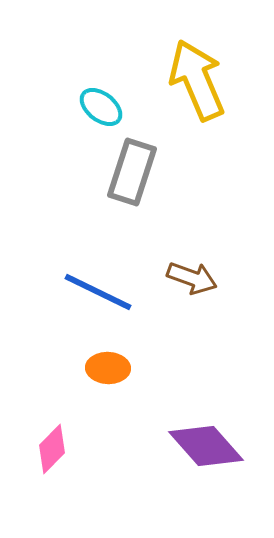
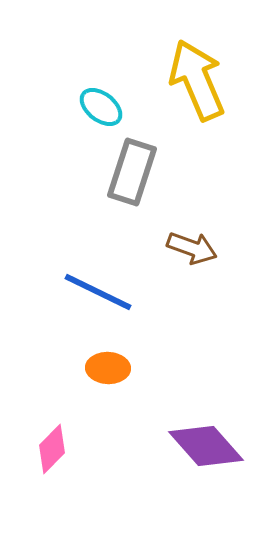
brown arrow: moved 30 px up
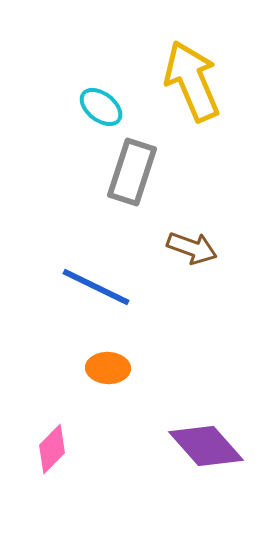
yellow arrow: moved 5 px left, 1 px down
blue line: moved 2 px left, 5 px up
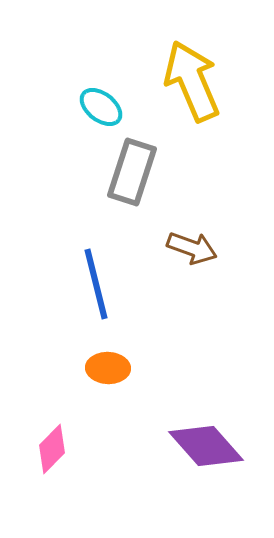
blue line: moved 3 px up; rotated 50 degrees clockwise
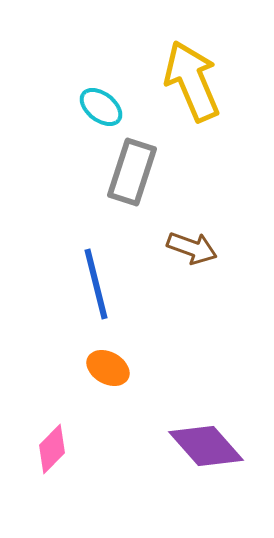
orange ellipse: rotated 27 degrees clockwise
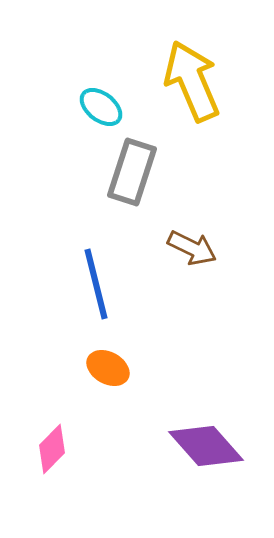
brown arrow: rotated 6 degrees clockwise
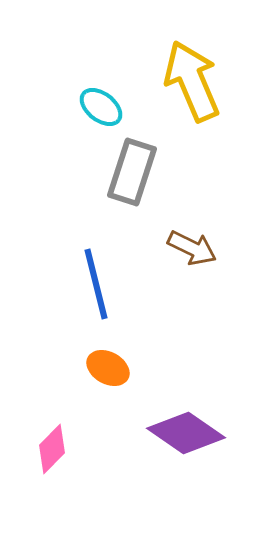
purple diamond: moved 20 px left, 13 px up; rotated 14 degrees counterclockwise
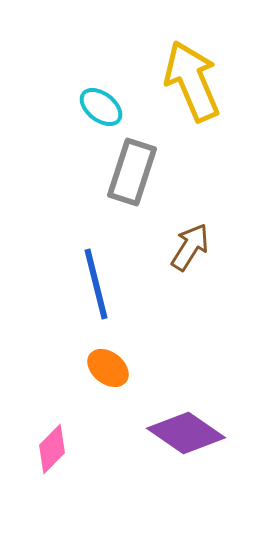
brown arrow: moved 2 px left, 1 px up; rotated 84 degrees counterclockwise
orange ellipse: rotated 9 degrees clockwise
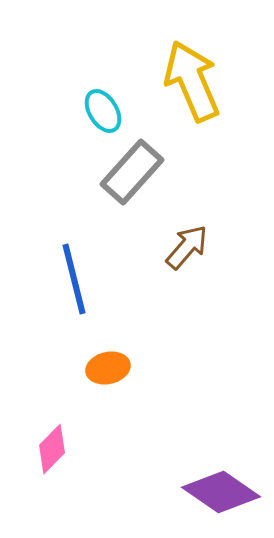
cyan ellipse: moved 2 px right, 4 px down; rotated 21 degrees clockwise
gray rectangle: rotated 24 degrees clockwise
brown arrow: moved 3 px left; rotated 9 degrees clockwise
blue line: moved 22 px left, 5 px up
orange ellipse: rotated 51 degrees counterclockwise
purple diamond: moved 35 px right, 59 px down
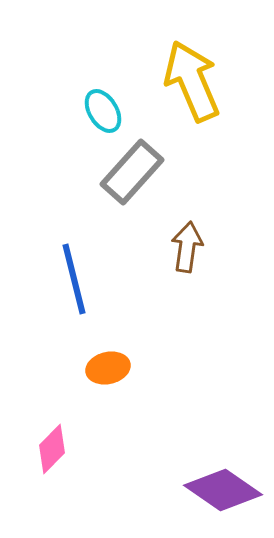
brown arrow: rotated 33 degrees counterclockwise
purple diamond: moved 2 px right, 2 px up
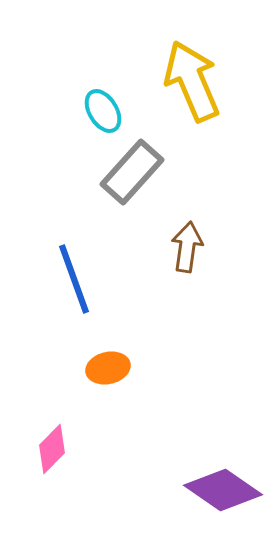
blue line: rotated 6 degrees counterclockwise
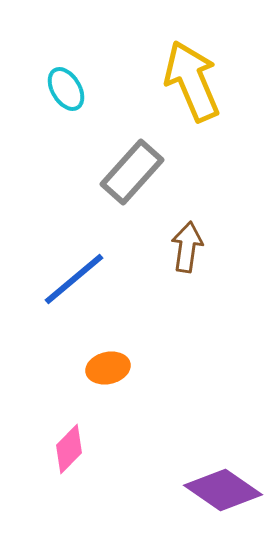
cyan ellipse: moved 37 px left, 22 px up
blue line: rotated 70 degrees clockwise
pink diamond: moved 17 px right
